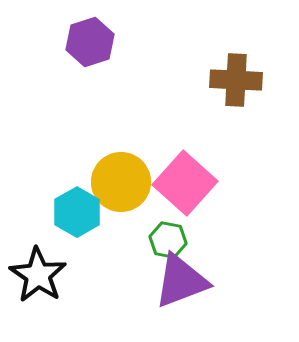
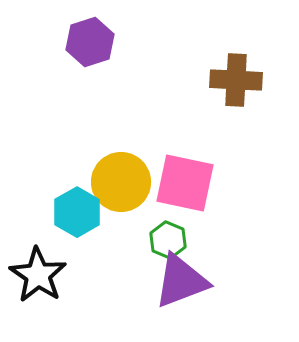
pink square: rotated 30 degrees counterclockwise
green hexagon: rotated 12 degrees clockwise
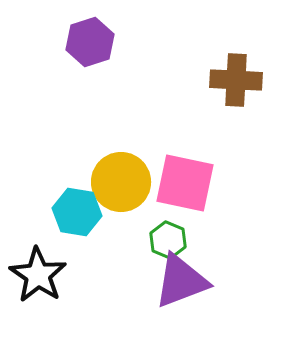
cyan hexagon: rotated 21 degrees counterclockwise
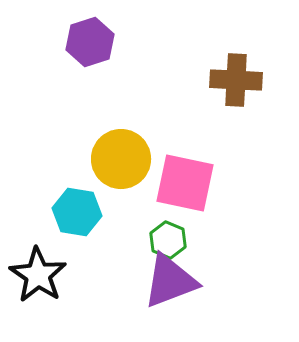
yellow circle: moved 23 px up
purple triangle: moved 11 px left
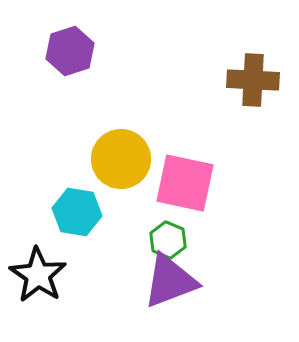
purple hexagon: moved 20 px left, 9 px down
brown cross: moved 17 px right
